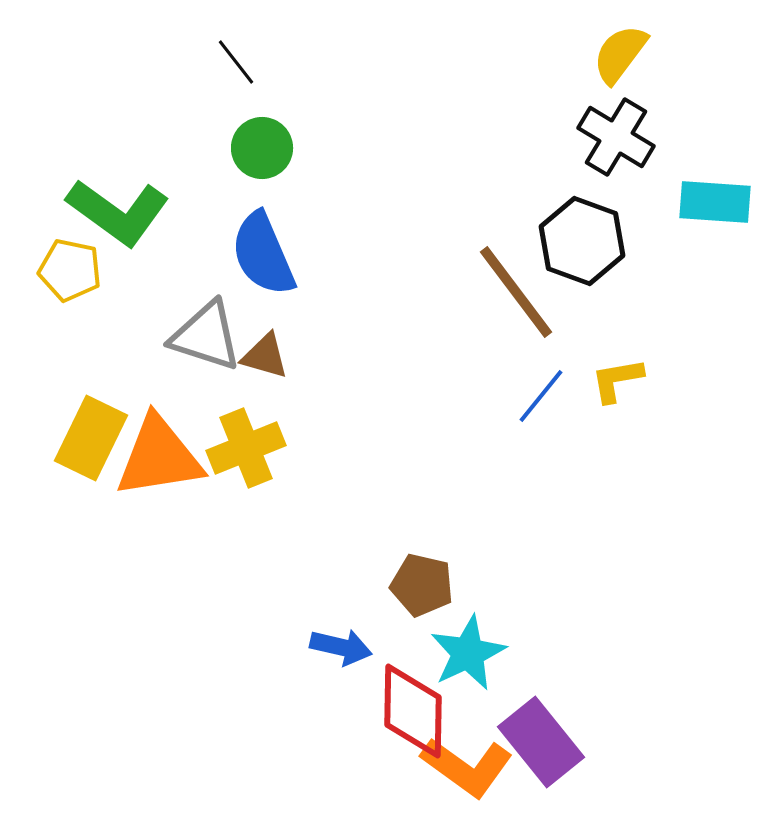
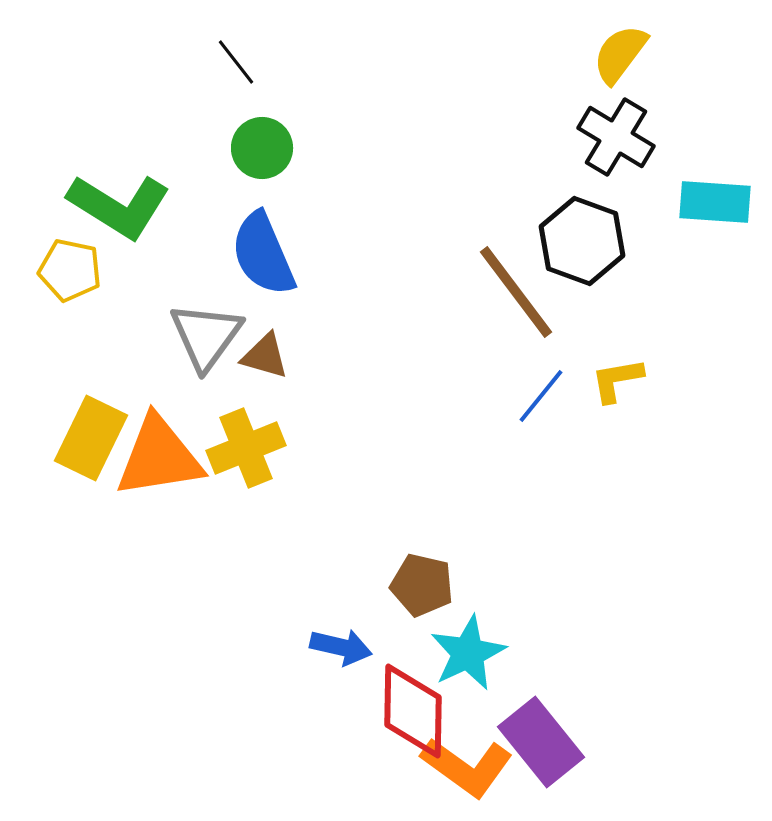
green L-shape: moved 1 px right, 6 px up; rotated 4 degrees counterclockwise
gray triangle: rotated 48 degrees clockwise
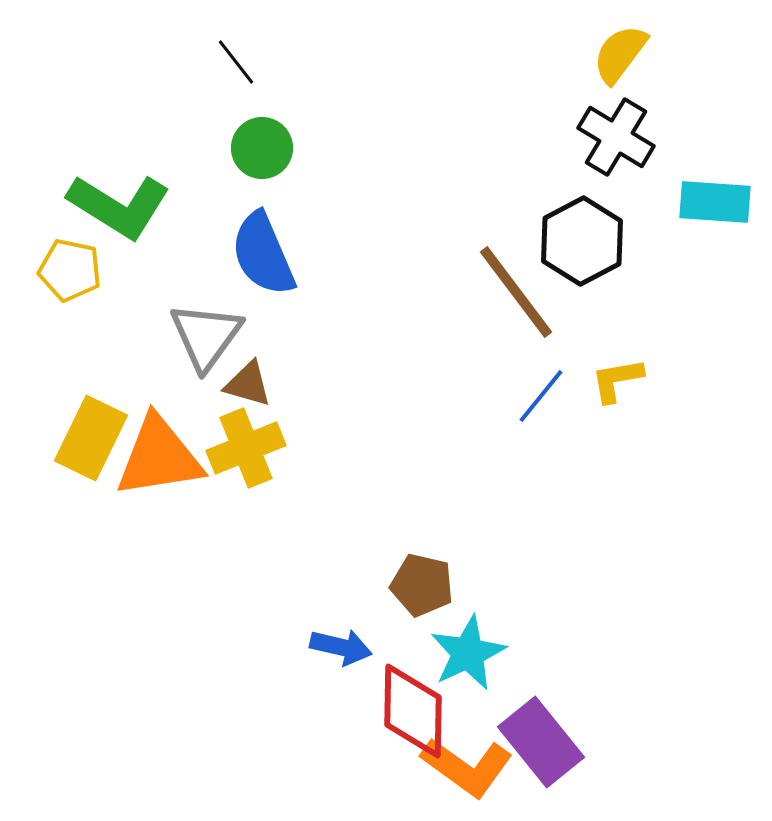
black hexagon: rotated 12 degrees clockwise
brown triangle: moved 17 px left, 28 px down
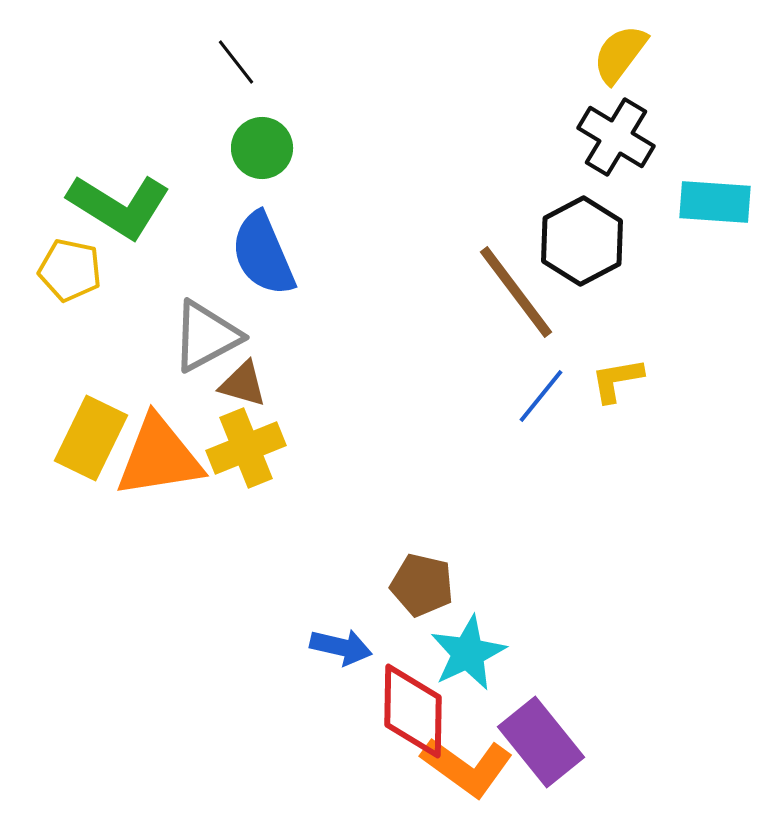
gray triangle: rotated 26 degrees clockwise
brown triangle: moved 5 px left
